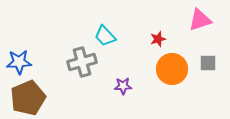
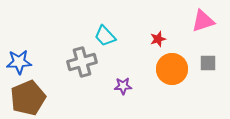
pink triangle: moved 3 px right, 1 px down
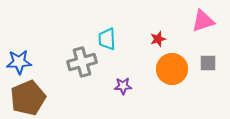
cyan trapezoid: moved 2 px right, 3 px down; rotated 40 degrees clockwise
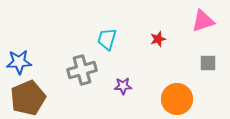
cyan trapezoid: rotated 20 degrees clockwise
gray cross: moved 8 px down
orange circle: moved 5 px right, 30 px down
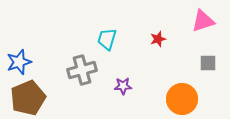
blue star: rotated 15 degrees counterclockwise
orange circle: moved 5 px right
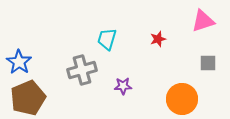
blue star: rotated 20 degrees counterclockwise
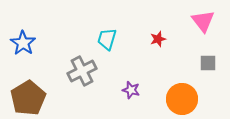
pink triangle: rotated 50 degrees counterclockwise
blue star: moved 4 px right, 19 px up
gray cross: moved 1 px down; rotated 12 degrees counterclockwise
purple star: moved 8 px right, 4 px down; rotated 18 degrees clockwise
brown pentagon: rotated 8 degrees counterclockwise
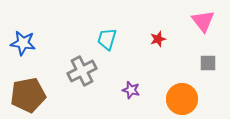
blue star: rotated 25 degrees counterclockwise
brown pentagon: moved 3 px up; rotated 20 degrees clockwise
